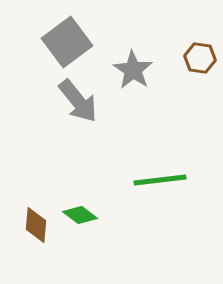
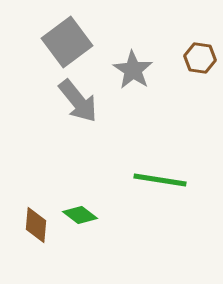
green line: rotated 16 degrees clockwise
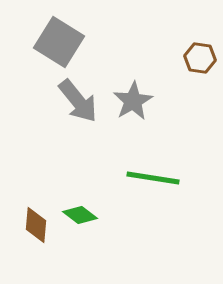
gray square: moved 8 px left; rotated 21 degrees counterclockwise
gray star: moved 31 px down; rotated 9 degrees clockwise
green line: moved 7 px left, 2 px up
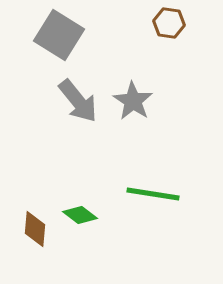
gray square: moved 7 px up
brown hexagon: moved 31 px left, 35 px up
gray star: rotated 9 degrees counterclockwise
green line: moved 16 px down
brown diamond: moved 1 px left, 4 px down
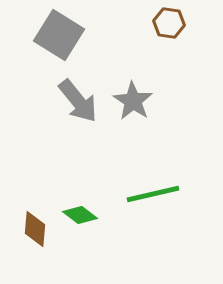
green line: rotated 22 degrees counterclockwise
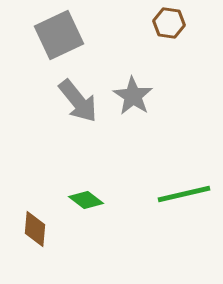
gray square: rotated 33 degrees clockwise
gray star: moved 5 px up
green line: moved 31 px right
green diamond: moved 6 px right, 15 px up
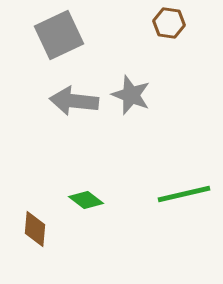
gray star: moved 2 px left, 1 px up; rotated 12 degrees counterclockwise
gray arrow: moved 4 px left; rotated 135 degrees clockwise
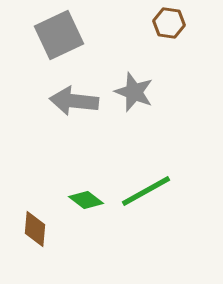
gray star: moved 3 px right, 3 px up
green line: moved 38 px left, 3 px up; rotated 16 degrees counterclockwise
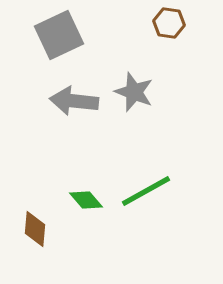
green diamond: rotated 12 degrees clockwise
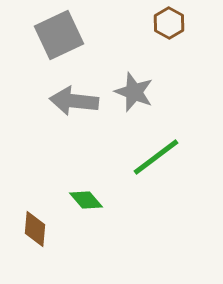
brown hexagon: rotated 20 degrees clockwise
green line: moved 10 px right, 34 px up; rotated 8 degrees counterclockwise
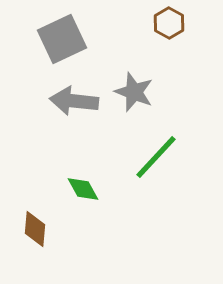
gray square: moved 3 px right, 4 px down
green line: rotated 10 degrees counterclockwise
green diamond: moved 3 px left, 11 px up; rotated 12 degrees clockwise
